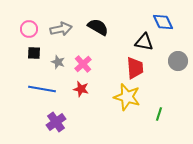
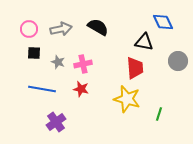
pink cross: rotated 30 degrees clockwise
yellow star: moved 2 px down
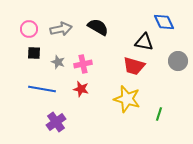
blue diamond: moved 1 px right
red trapezoid: moved 1 px left, 2 px up; rotated 110 degrees clockwise
